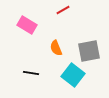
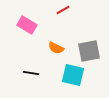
orange semicircle: rotated 42 degrees counterclockwise
cyan square: rotated 25 degrees counterclockwise
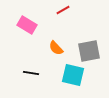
orange semicircle: rotated 21 degrees clockwise
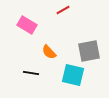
orange semicircle: moved 7 px left, 4 px down
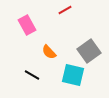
red line: moved 2 px right
pink rectangle: rotated 30 degrees clockwise
gray square: rotated 25 degrees counterclockwise
black line: moved 1 px right, 2 px down; rotated 21 degrees clockwise
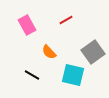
red line: moved 1 px right, 10 px down
gray square: moved 4 px right, 1 px down
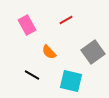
cyan square: moved 2 px left, 6 px down
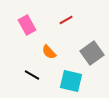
gray square: moved 1 px left, 1 px down
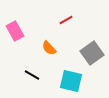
pink rectangle: moved 12 px left, 6 px down
orange semicircle: moved 4 px up
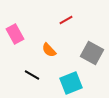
pink rectangle: moved 3 px down
orange semicircle: moved 2 px down
gray square: rotated 25 degrees counterclockwise
cyan square: moved 2 px down; rotated 35 degrees counterclockwise
